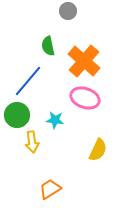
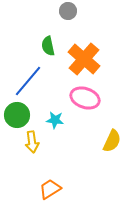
orange cross: moved 2 px up
yellow semicircle: moved 14 px right, 9 px up
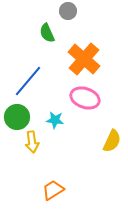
green semicircle: moved 1 px left, 13 px up; rotated 12 degrees counterclockwise
green circle: moved 2 px down
orange trapezoid: moved 3 px right, 1 px down
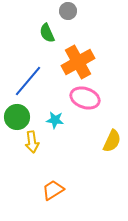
orange cross: moved 6 px left, 3 px down; rotated 20 degrees clockwise
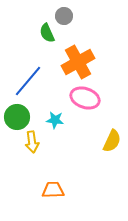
gray circle: moved 4 px left, 5 px down
orange trapezoid: rotated 30 degrees clockwise
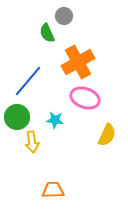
yellow semicircle: moved 5 px left, 6 px up
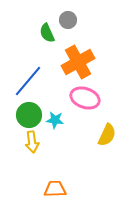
gray circle: moved 4 px right, 4 px down
green circle: moved 12 px right, 2 px up
orange trapezoid: moved 2 px right, 1 px up
